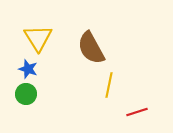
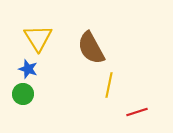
green circle: moved 3 px left
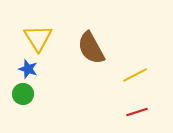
yellow line: moved 26 px right, 10 px up; rotated 50 degrees clockwise
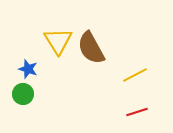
yellow triangle: moved 20 px right, 3 px down
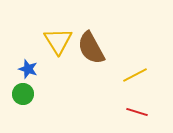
red line: rotated 35 degrees clockwise
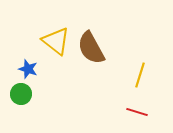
yellow triangle: moved 2 px left; rotated 20 degrees counterclockwise
yellow line: moved 5 px right; rotated 45 degrees counterclockwise
green circle: moved 2 px left
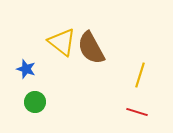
yellow triangle: moved 6 px right, 1 px down
blue star: moved 2 px left
green circle: moved 14 px right, 8 px down
